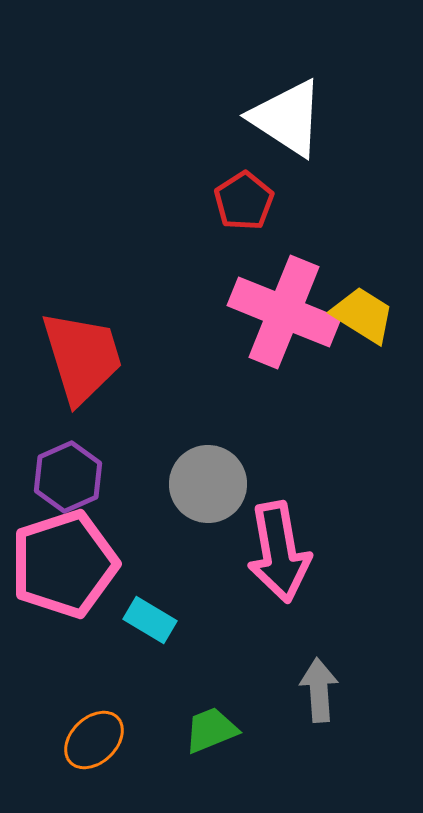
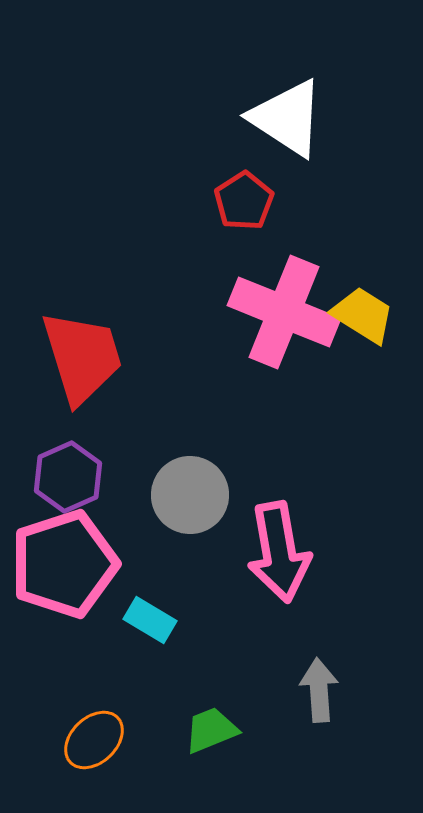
gray circle: moved 18 px left, 11 px down
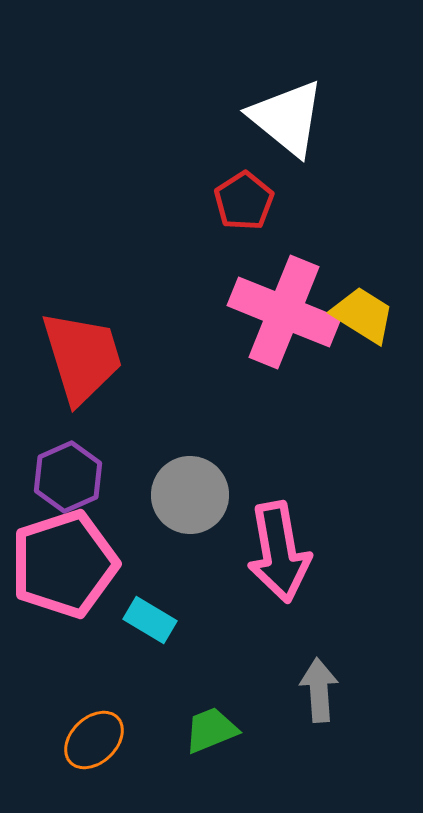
white triangle: rotated 6 degrees clockwise
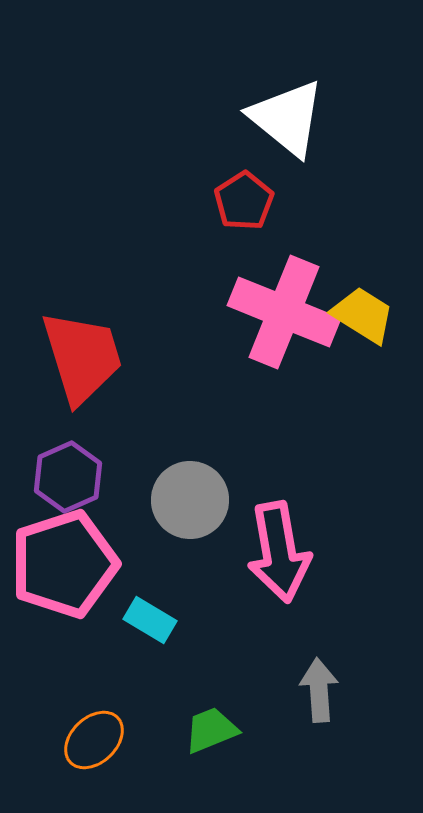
gray circle: moved 5 px down
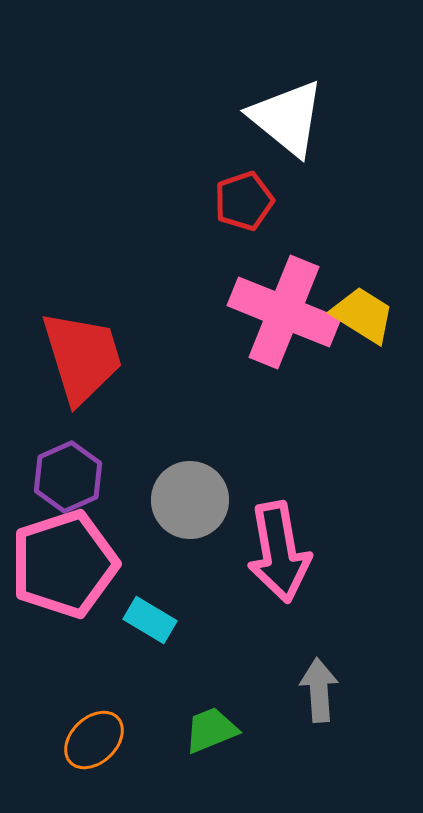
red pentagon: rotated 14 degrees clockwise
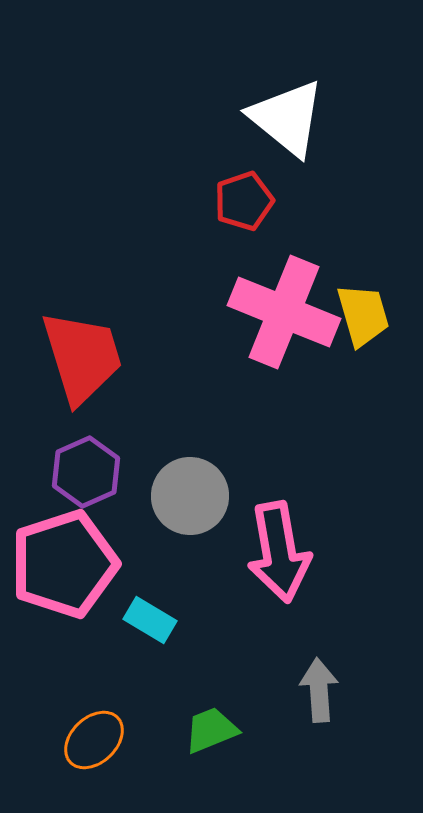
yellow trapezoid: rotated 42 degrees clockwise
purple hexagon: moved 18 px right, 5 px up
gray circle: moved 4 px up
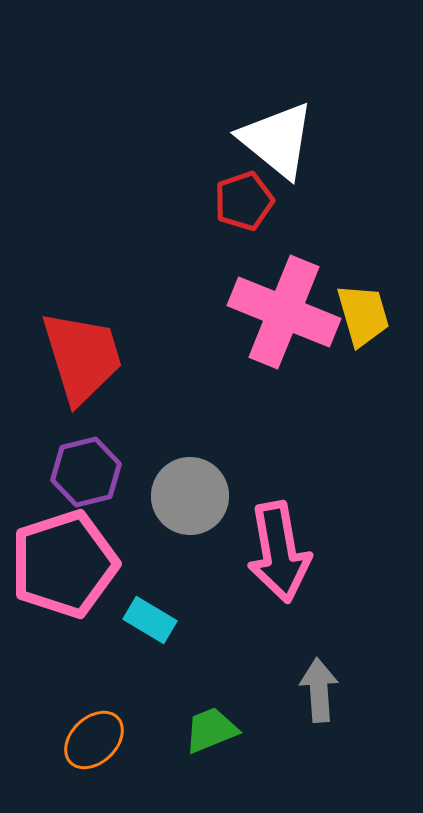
white triangle: moved 10 px left, 22 px down
purple hexagon: rotated 10 degrees clockwise
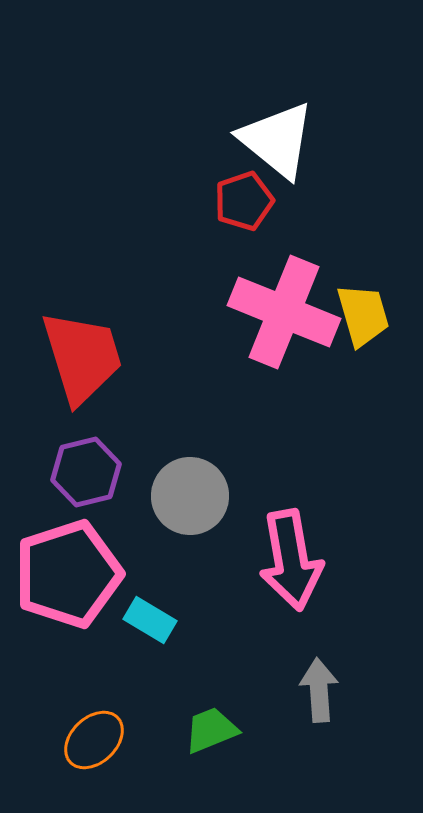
pink arrow: moved 12 px right, 8 px down
pink pentagon: moved 4 px right, 10 px down
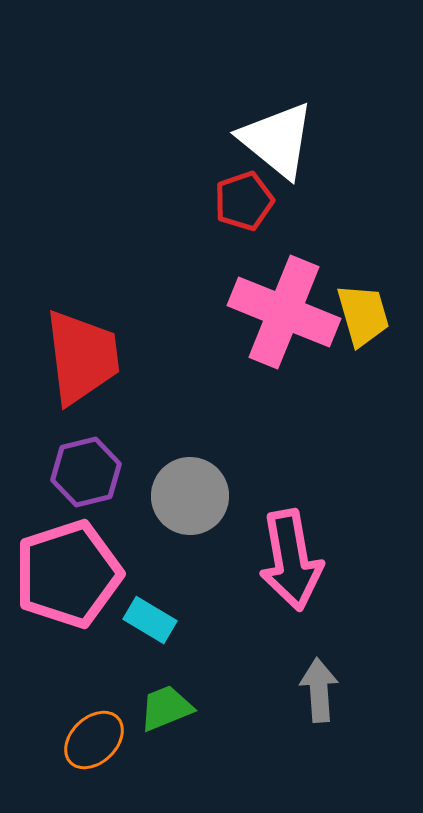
red trapezoid: rotated 10 degrees clockwise
green trapezoid: moved 45 px left, 22 px up
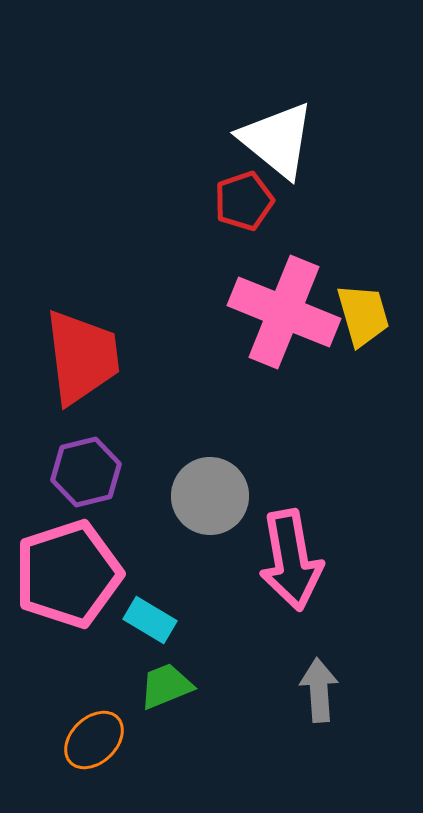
gray circle: moved 20 px right
green trapezoid: moved 22 px up
